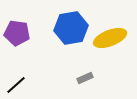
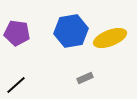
blue hexagon: moved 3 px down
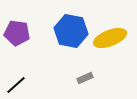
blue hexagon: rotated 20 degrees clockwise
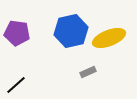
blue hexagon: rotated 24 degrees counterclockwise
yellow ellipse: moved 1 px left
gray rectangle: moved 3 px right, 6 px up
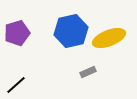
purple pentagon: rotated 25 degrees counterclockwise
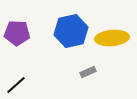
purple pentagon: rotated 20 degrees clockwise
yellow ellipse: moved 3 px right; rotated 16 degrees clockwise
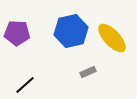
yellow ellipse: rotated 52 degrees clockwise
black line: moved 9 px right
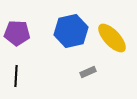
black line: moved 9 px left, 9 px up; rotated 45 degrees counterclockwise
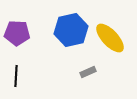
blue hexagon: moved 1 px up
yellow ellipse: moved 2 px left
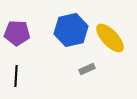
gray rectangle: moved 1 px left, 3 px up
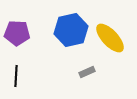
gray rectangle: moved 3 px down
